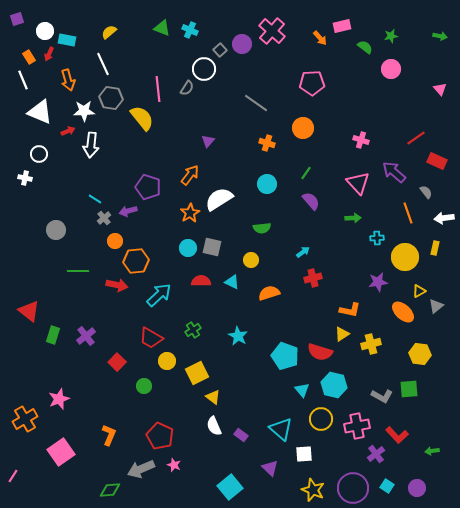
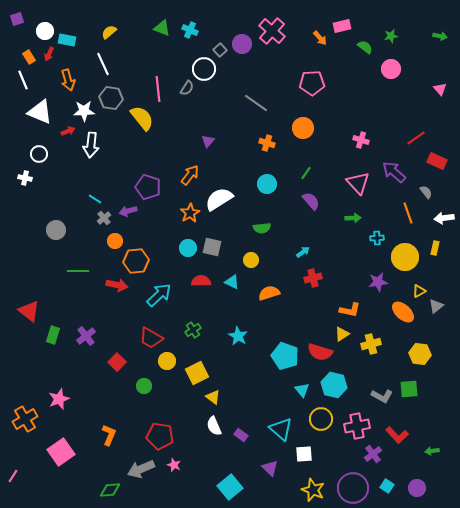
red pentagon at (160, 436): rotated 16 degrees counterclockwise
purple cross at (376, 454): moved 3 px left
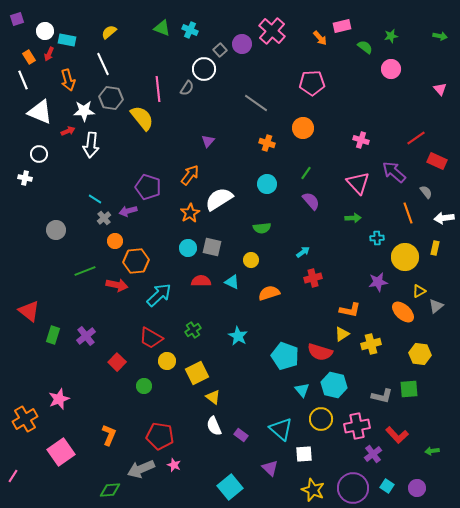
green line at (78, 271): moved 7 px right; rotated 20 degrees counterclockwise
gray L-shape at (382, 396): rotated 15 degrees counterclockwise
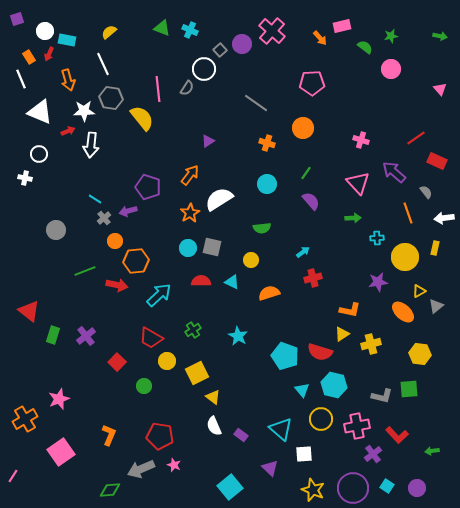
white line at (23, 80): moved 2 px left, 1 px up
purple triangle at (208, 141): rotated 16 degrees clockwise
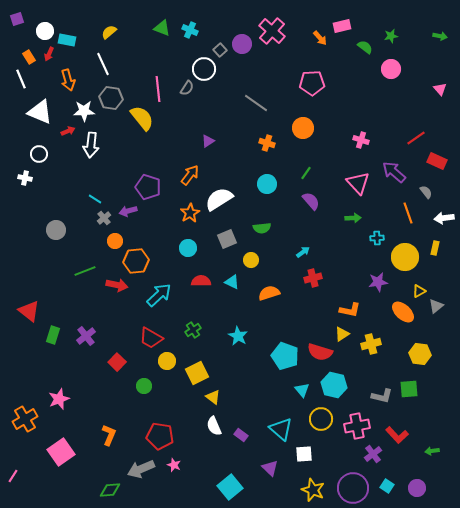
gray square at (212, 247): moved 15 px right, 8 px up; rotated 36 degrees counterclockwise
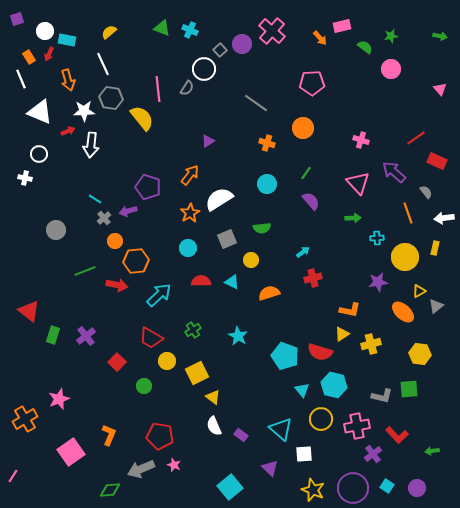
pink square at (61, 452): moved 10 px right
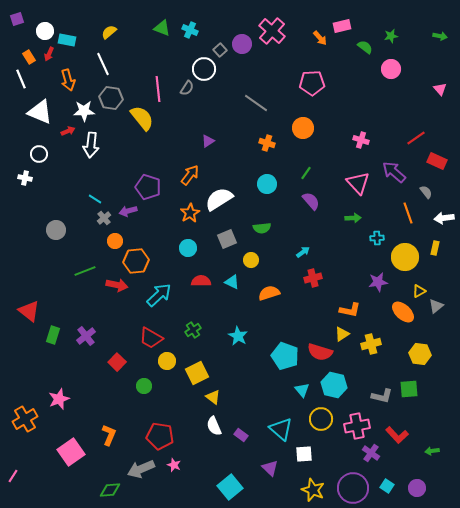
purple cross at (373, 454): moved 2 px left, 1 px up; rotated 18 degrees counterclockwise
